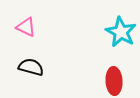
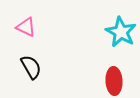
black semicircle: rotated 45 degrees clockwise
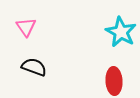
pink triangle: rotated 30 degrees clockwise
black semicircle: moved 3 px right; rotated 40 degrees counterclockwise
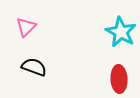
pink triangle: rotated 20 degrees clockwise
red ellipse: moved 5 px right, 2 px up
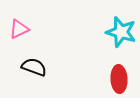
pink triangle: moved 7 px left, 2 px down; rotated 20 degrees clockwise
cyan star: rotated 12 degrees counterclockwise
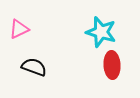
cyan star: moved 20 px left
red ellipse: moved 7 px left, 14 px up
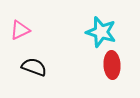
pink triangle: moved 1 px right, 1 px down
